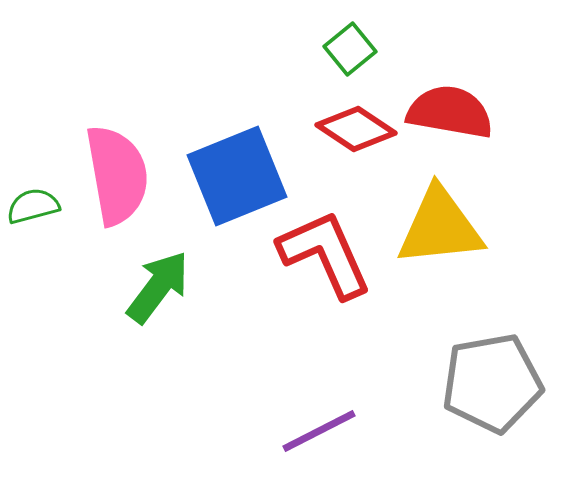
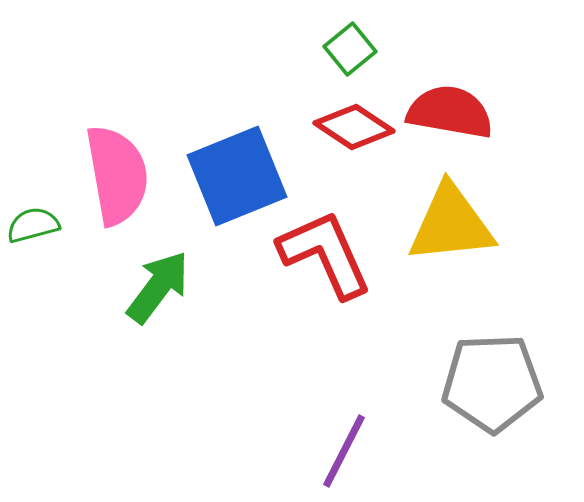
red diamond: moved 2 px left, 2 px up
green semicircle: moved 19 px down
yellow triangle: moved 11 px right, 3 px up
gray pentagon: rotated 8 degrees clockwise
purple line: moved 25 px right, 20 px down; rotated 36 degrees counterclockwise
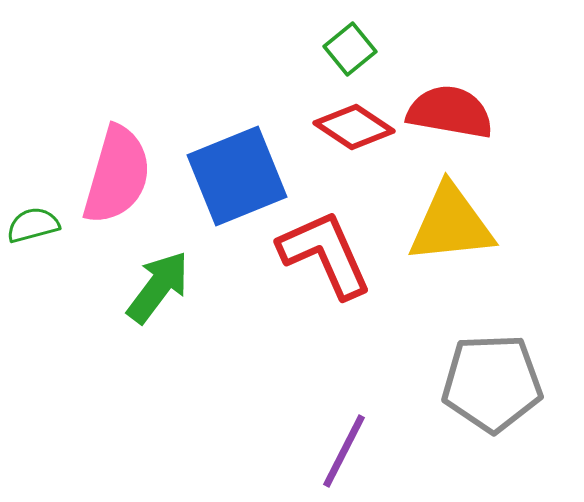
pink semicircle: rotated 26 degrees clockwise
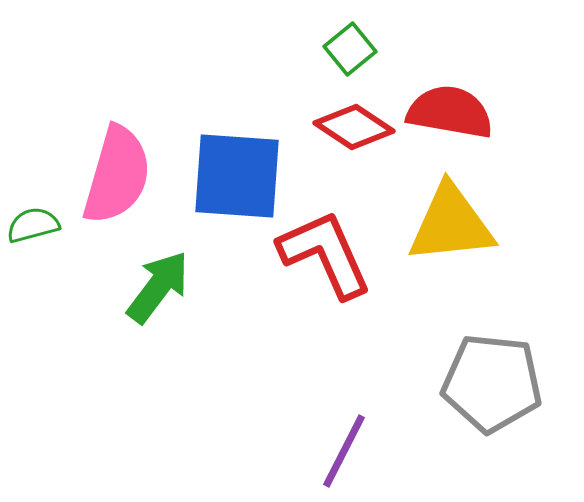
blue square: rotated 26 degrees clockwise
gray pentagon: rotated 8 degrees clockwise
